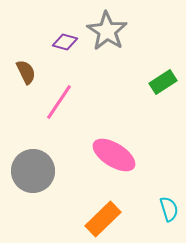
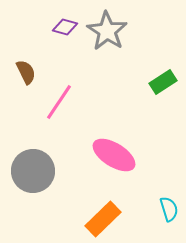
purple diamond: moved 15 px up
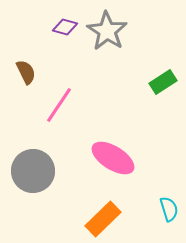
pink line: moved 3 px down
pink ellipse: moved 1 px left, 3 px down
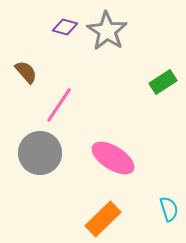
brown semicircle: rotated 15 degrees counterclockwise
gray circle: moved 7 px right, 18 px up
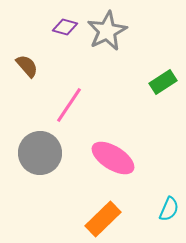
gray star: rotated 12 degrees clockwise
brown semicircle: moved 1 px right, 6 px up
pink line: moved 10 px right
cyan semicircle: rotated 40 degrees clockwise
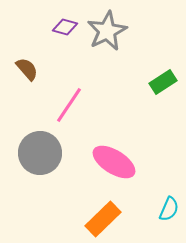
brown semicircle: moved 3 px down
pink ellipse: moved 1 px right, 4 px down
